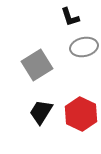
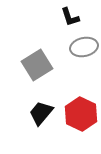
black trapezoid: moved 1 px down; rotated 8 degrees clockwise
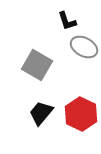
black L-shape: moved 3 px left, 4 px down
gray ellipse: rotated 40 degrees clockwise
gray square: rotated 28 degrees counterclockwise
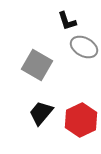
red hexagon: moved 6 px down; rotated 8 degrees clockwise
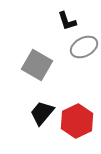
gray ellipse: rotated 56 degrees counterclockwise
black trapezoid: moved 1 px right
red hexagon: moved 4 px left, 1 px down
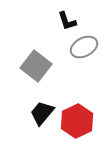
gray square: moved 1 px left, 1 px down; rotated 8 degrees clockwise
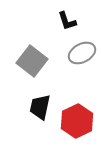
gray ellipse: moved 2 px left, 6 px down
gray square: moved 4 px left, 5 px up
black trapezoid: moved 2 px left, 6 px up; rotated 28 degrees counterclockwise
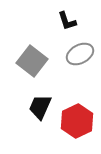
gray ellipse: moved 2 px left, 1 px down
black trapezoid: rotated 12 degrees clockwise
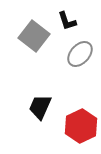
gray ellipse: rotated 20 degrees counterclockwise
gray square: moved 2 px right, 25 px up
red hexagon: moved 4 px right, 5 px down
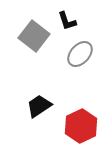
black trapezoid: moved 1 px left, 1 px up; rotated 32 degrees clockwise
